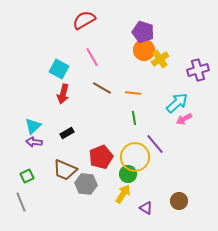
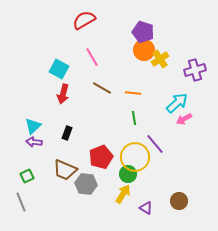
purple cross: moved 3 px left
black rectangle: rotated 40 degrees counterclockwise
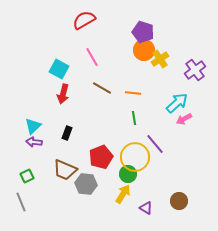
purple cross: rotated 20 degrees counterclockwise
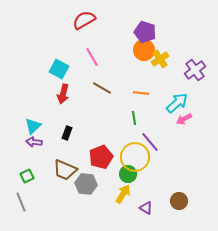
purple pentagon: moved 2 px right
orange line: moved 8 px right
purple line: moved 5 px left, 2 px up
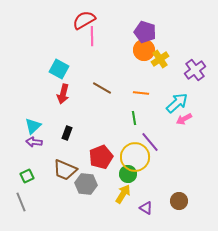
pink line: moved 21 px up; rotated 30 degrees clockwise
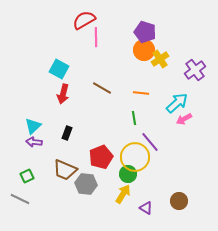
pink line: moved 4 px right, 1 px down
gray line: moved 1 px left, 3 px up; rotated 42 degrees counterclockwise
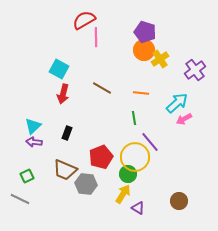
purple triangle: moved 8 px left
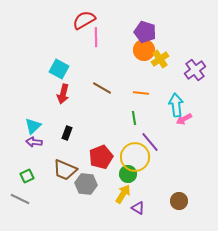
cyan arrow: moved 1 px left, 2 px down; rotated 55 degrees counterclockwise
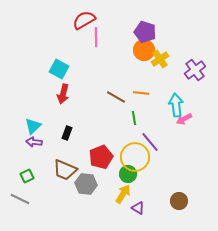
brown line: moved 14 px right, 9 px down
